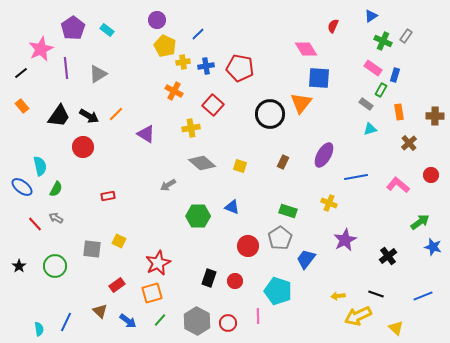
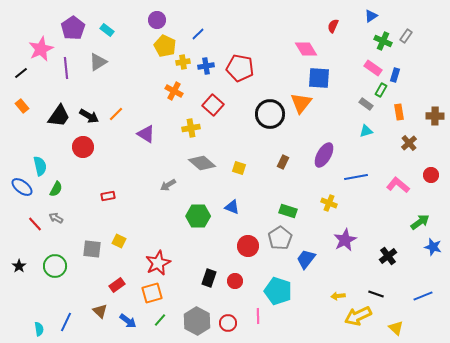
gray triangle at (98, 74): moved 12 px up
cyan triangle at (370, 129): moved 4 px left, 2 px down
yellow square at (240, 166): moved 1 px left, 2 px down
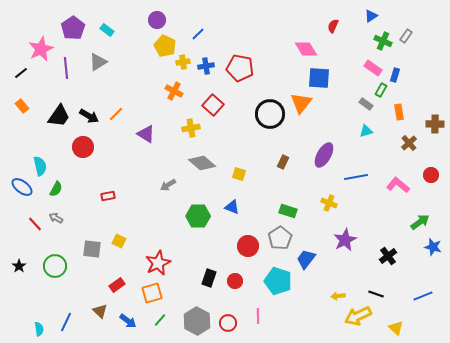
brown cross at (435, 116): moved 8 px down
yellow square at (239, 168): moved 6 px down
cyan pentagon at (278, 291): moved 10 px up
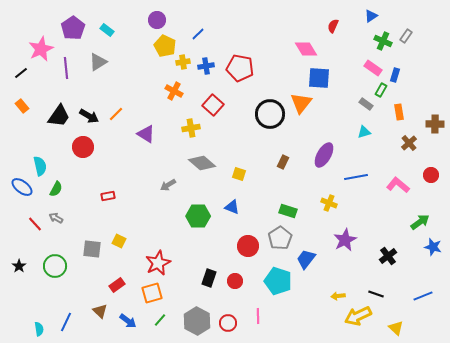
cyan triangle at (366, 131): moved 2 px left, 1 px down
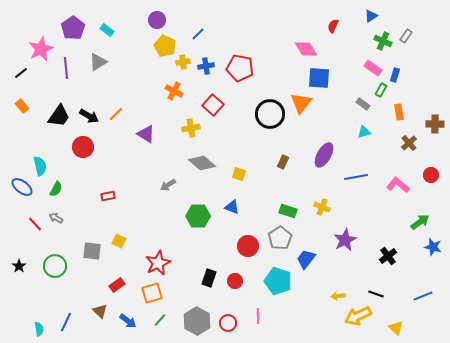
gray rectangle at (366, 104): moved 3 px left
yellow cross at (329, 203): moved 7 px left, 4 px down
gray square at (92, 249): moved 2 px down
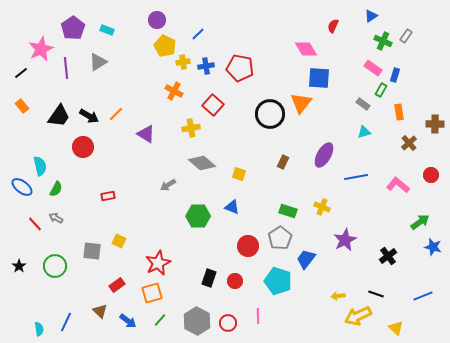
cyan rectangle at (107, 30): rotated 16 degrees counterclockwise
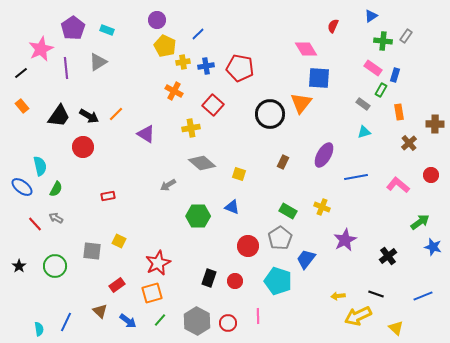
green cross at (383, 41): rotated 18 degrees counterclockwise
green rectangle at (288, 211): rotated 12 degrees clockwise
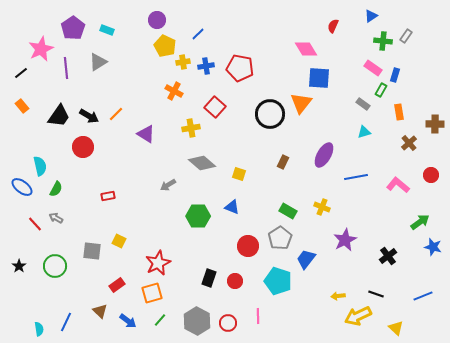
red square at (213, 105): moved 2 px right, 2 px down
